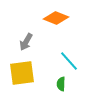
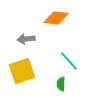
orange diamond: rotated 15 degrees counterclockwise
gray arrow: moved 3 px up; rotated 54 degrees clockwise
yellow square: moved 2 px up; rotated 12 degrees counterclockwise
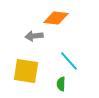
gray arrow: moved 8 px right, 3 px up
yellow square: moved 4 px right; rotated 28 degrees clockwise
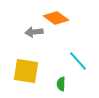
orange diamond: rotated 30 degrees clockwise
gray arrow: moved 4 px up
cyan line: moved 9 px right
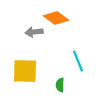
cyan line: rotated 20 degrees clockwise
yellow square: moved 1 px left; rotated 8 degrees counterclockwise
green semicircle: moved 1 px left, 1 px down
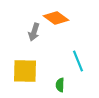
gray arrow: rotated 66 degrees counterclockwise
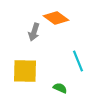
green semicircle: moved 3 px down; rotated 112 degrees clockwise
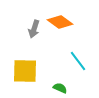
orange diamond: moved 4 px right, 4 px down
gray arrow: moved 3 px up
cyan line: rotated 15 degrees counterclockwise
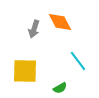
orange diamond: rotated 25 degrees clockwise
green semicircle: rotated 128 degrees clockwise
